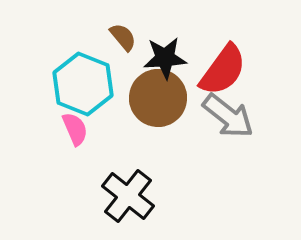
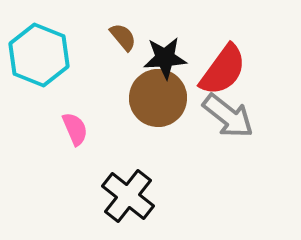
cyan hexagon: moved 44 px left, 29 px up
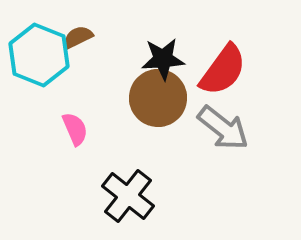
brown semicircle: moved 45 px left; rotated 76 degrees counterclockwise
black star: moved 2 px left, 1 px down
gray arrow: moved 5 px left, 12 px down
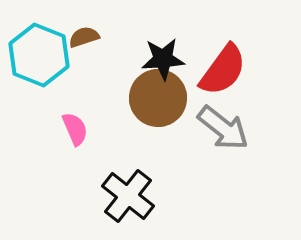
brown semicircle: moved 6 px right; rotated 8 degrees clockwise
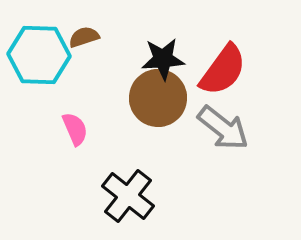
cyan hexagon: rotated 20 degrees counterclockwise
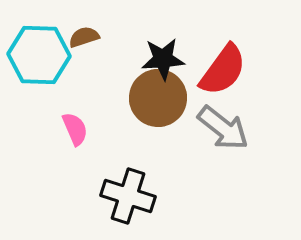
black cross: rotated 20 degrees counterclockwise
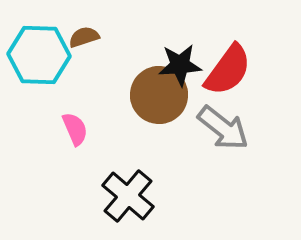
black star: moved 17 px right, 6 px down
red semicircle: moved 5 px right
brown circle: moved 1 px right, 3 px up
black cross: rotated 22 degrees clockwise
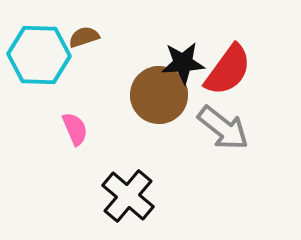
black star: moved 3 px right, 2 px up
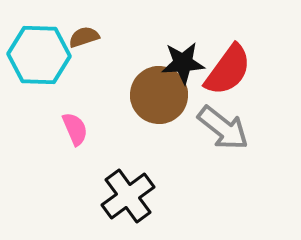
black cross: rotated 14 degrees clockwise
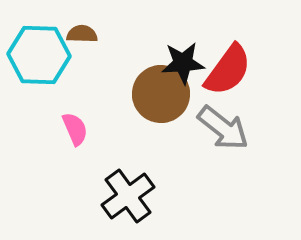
brown semicircle: moved 2 px left, 3 px up; rotated 20 degrees clockwise
brown circle: moved 2 px right, 1 px up
